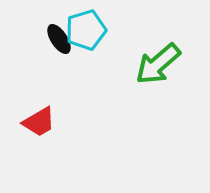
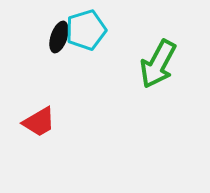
black ellipse: moved 2 px up; rotated 52 degrees clockwise
green arrow: rotated 21 degrees counterclockwise
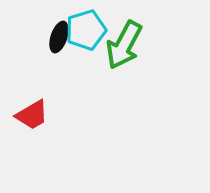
green arrow: moved 34 px left, 19 px up
red trapezoid: moved 7 px left, 7 px up
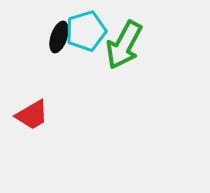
cyan pentagon: moved 1 px down
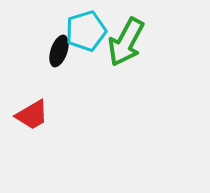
black ellipse: moved 14 px down
green arrow: moved 2 px right, 3 px up
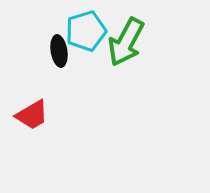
black ellipse: rotated 28 degrees counterclockwise
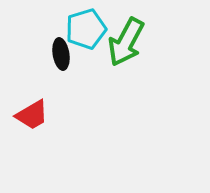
cyan pentagon: moved 2 px up
black ellipse: moved 2 px right, 3 px down
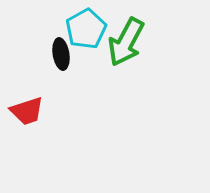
cyan pentagon: rotated 12 degrees counterclockwise
red trapezoid: moved 5 px left, 4 px up; rotated 12 degrees clockwise
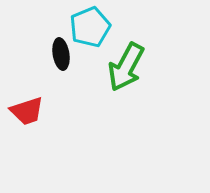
cyan pentagon: moved 4 px right, 2 px up; rotated 6 degrees clockwise
green arrow: moved 25 px down
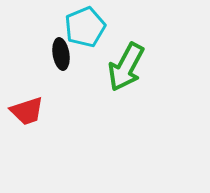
cyan pentagon: moved 5 px left
